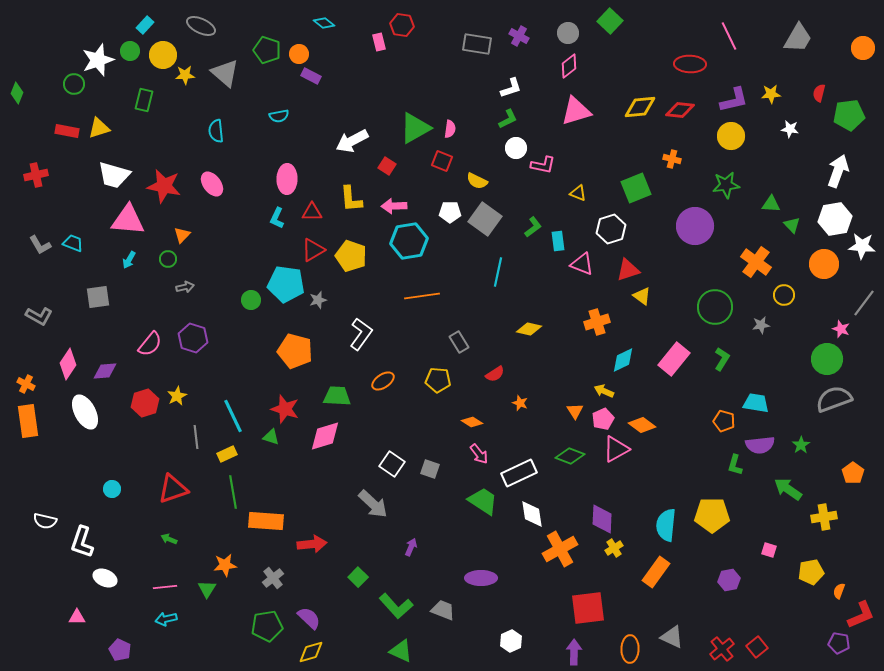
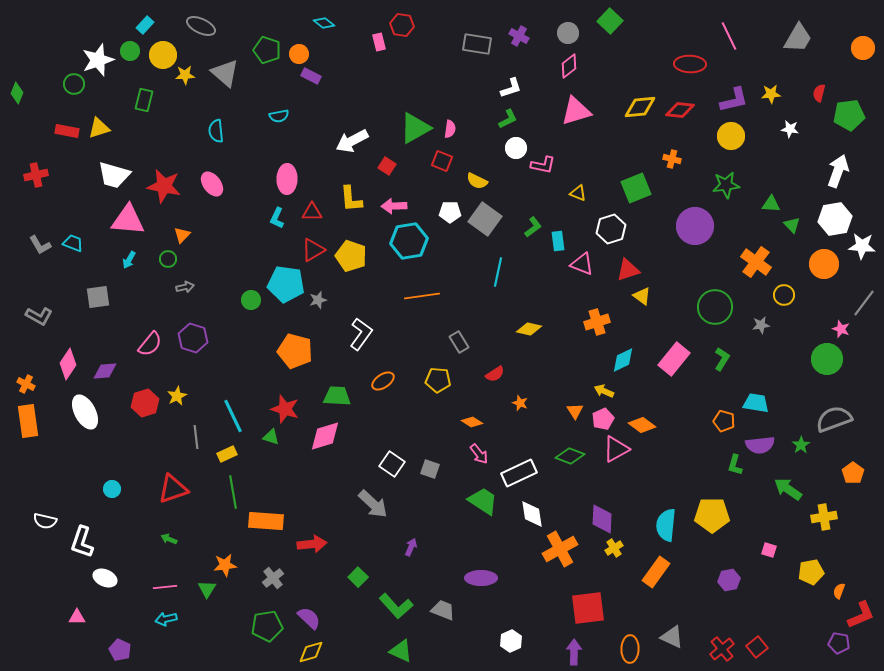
gray semicircle at (834, 399): moved 20 px down
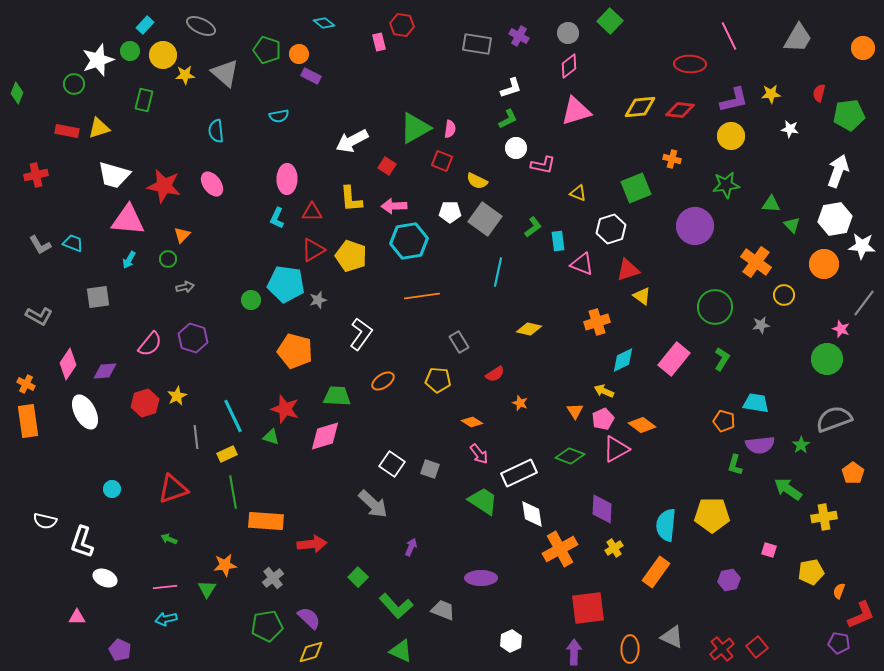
purple diamond at (602, 519): moved 10 px up
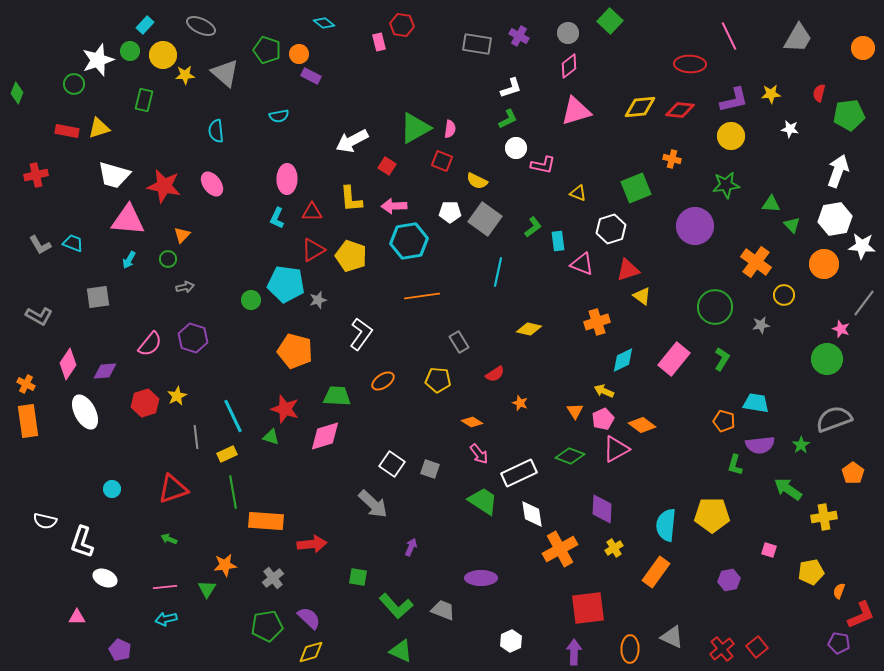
green square at (358, 577): rotated 36 degrees counterclockwise
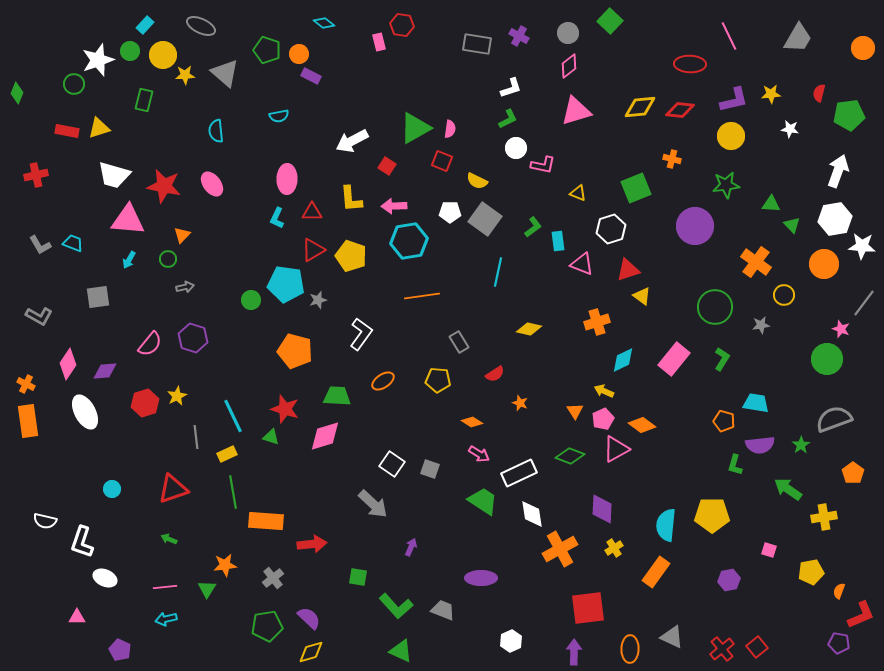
pink arrow at (479, 454): rotated 20 degrees counterclockwise
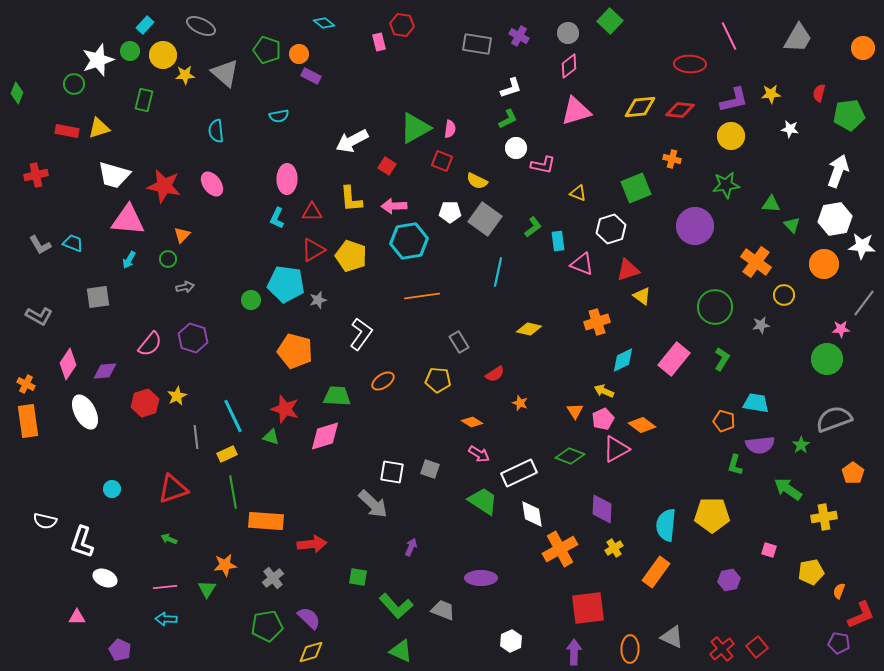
pink star at (841, 329): rotated 24 degrees counterclockwise
white square at (392, 464): moved 8 px down; rotated 25 degrees counterclockwise
cyan arrow at (166, 619): rotated 15 degrees clockwise
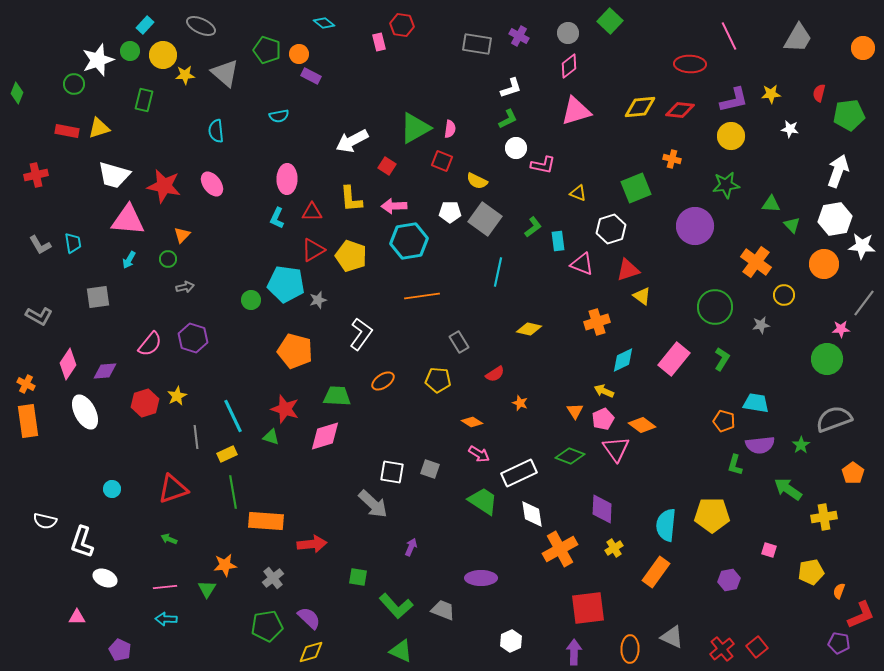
cyan trapezoid at (73, 243): rotated 60 degrees clockwise
pink triangle at (616, 449): rotated 36 degrees counterclockwise
